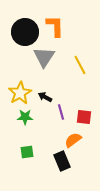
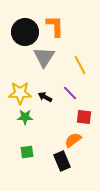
yellow star: rotated 30 degrees clockwise
purple line: moved 9 px right, 19 px up; rotated 28 degrees counterclockwise
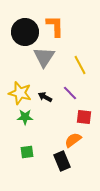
yellow star: rotated 15 degrees clockwise
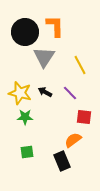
black arrow: moved 5 px up
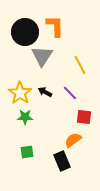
gray triangle: moved 2 px left, 1 px up
yellow star: rotated 20 degrees clockwise
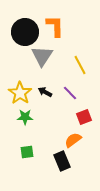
red square: rotated 28 degrees counterclockwise
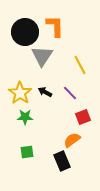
red square: moved 1 px left
orange semicircle: moved 1 px left
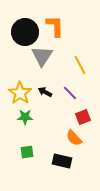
orange semicircle: moved 2 px right, 2 px up; rotated 96 degrees counterclockwise
black rectangle: rotated 54 degrees counterclockwise
